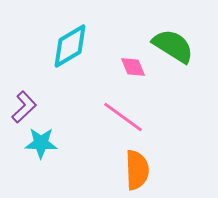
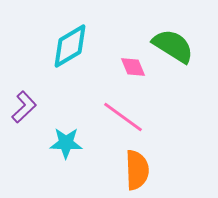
cyan star: moved 25 px right
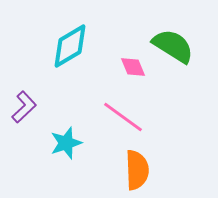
cyan star: rotated 20 degrees counterclockwise
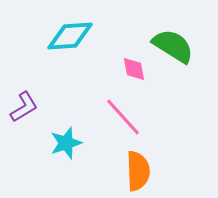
cyan diamond: moved 10 px up; rotated 27 degrees clockwise
pink diamond: moved 1 px right, 2 px down; rotated 12 degrees clockwise
purple L-shape: rotated 12 degrees clockwise
pink line: rotated 12 degrees clockwise
orange semicircle: moved 1 px right, 1 px down
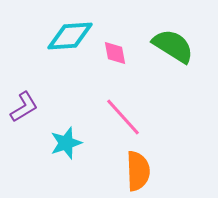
pink diamond: moved 19 px left, 16 px up
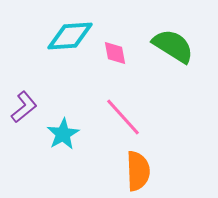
purple L-shape: rotated 8 degrees counterclockwise
cyan star: moved 3 px left, 9 px up; rotated 12 degrees counterclockwise
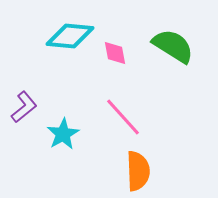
cyan diamond: rotated 9 degrees clockwise
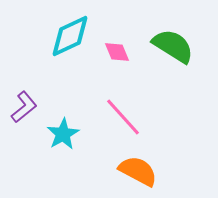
cyan diamond: rotated 30 degrees counterclockwise
pink diamond: moved 2 px right, 1 px up; rotated 12 degrees counterclockwise
orange semicircle: rotated 60 degrees counterclockwise
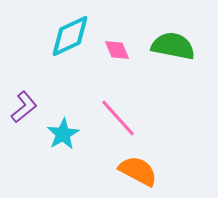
green semicircle: rotated 21 degrees counterclockwise
pink diamond: moved 2 px up
pink line: moved 5 px left, 1 px down
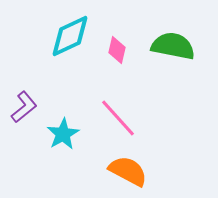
pink diamond: rotated 36 degrees clockwise
orange semicircle: moved 10 px left
